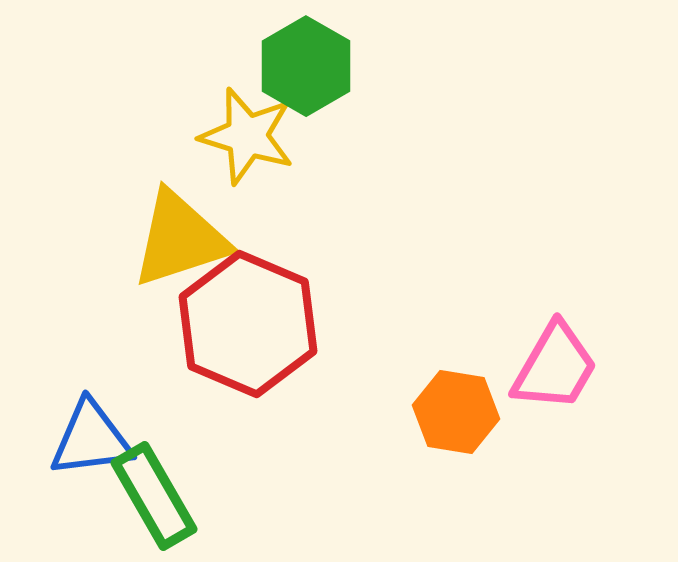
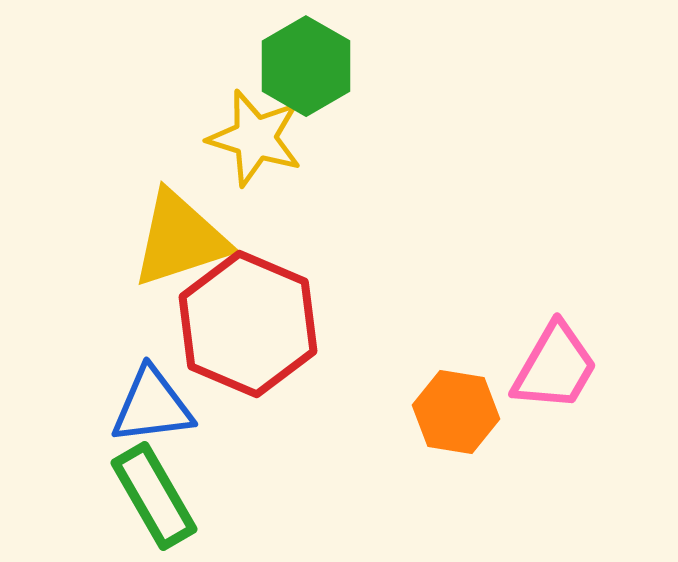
yellow star: moved 8 px right, 2 px down
blue triangle: moved 61 px right, 33 px up
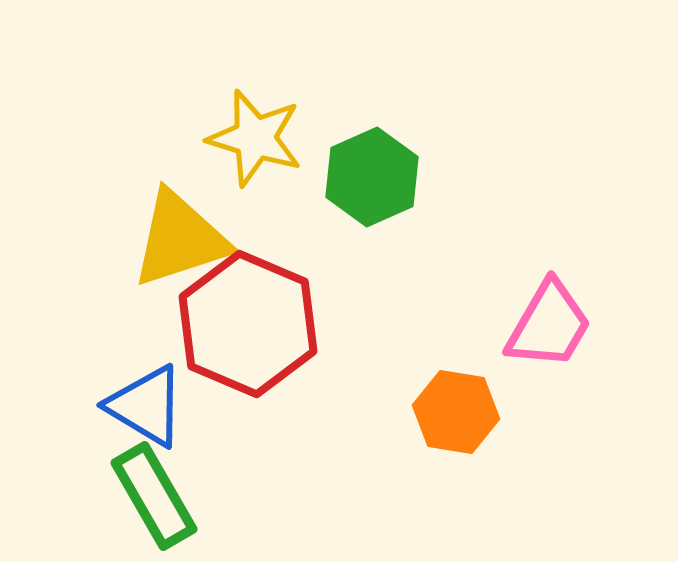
green hexagon: moved 66 px right, 111 px down; rotated 6 degrees clockwise
pink trapezoid: moved 6 px left, 42 px up
blue triangle: moved 6 px left; rotated 38 degrees clockwise
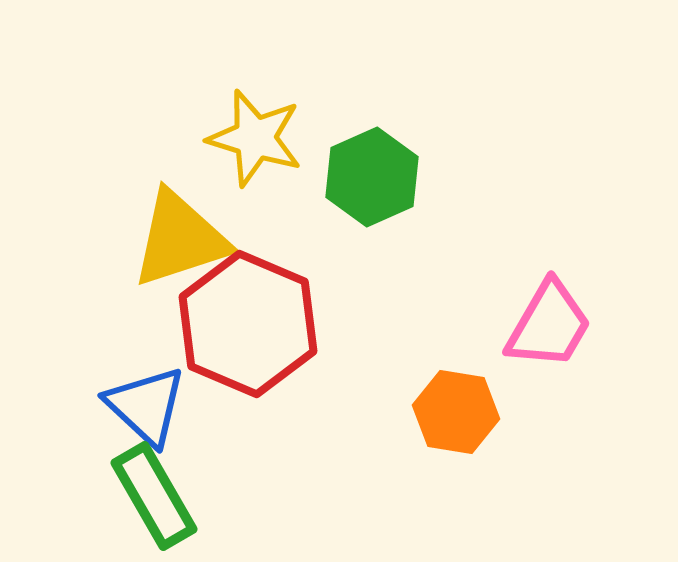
blue triangle: rotated 12 degrees clockwise
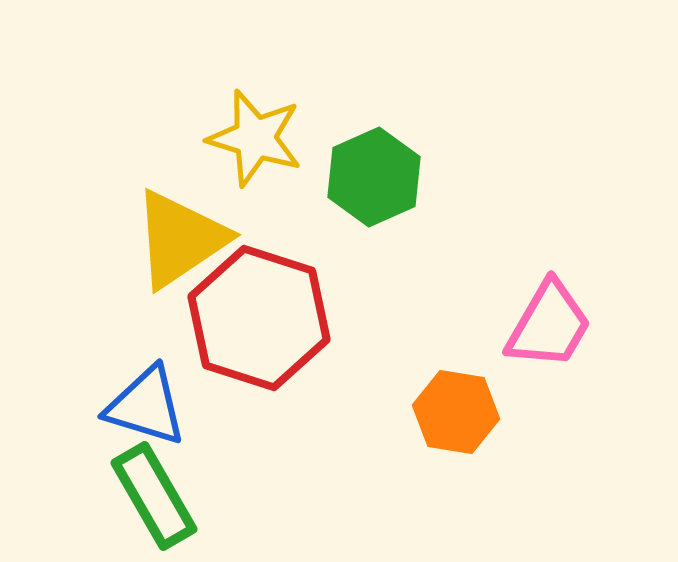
green hexagon: moved 2 px right
yellow triangle: rotated 16 degrees counterclockwise
red hexagon: moved 11 px right, 6 px up; rotated 5 degrees counterclockwise
blue triangle: rotated 26 degrees counterclockwise
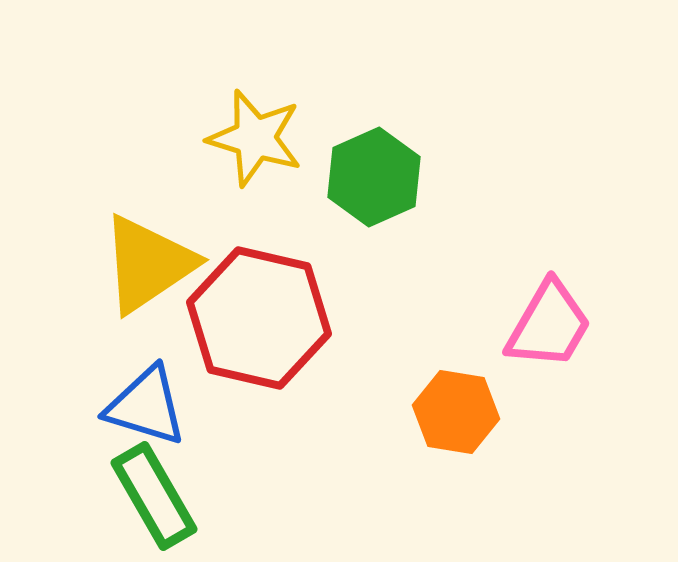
yellow triangle: moved 32 px left, 25 px down
red hexagon: rotated 5 degrees counterclockwise
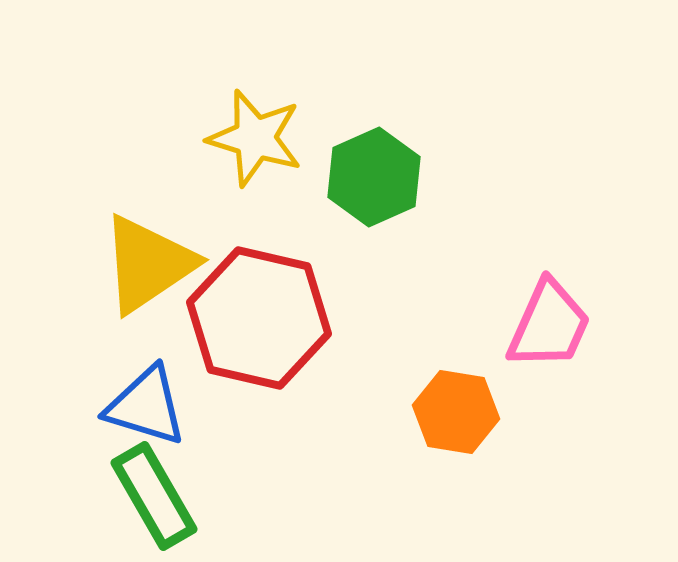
pink trapezoid: rotated 6 degrees counterclockwise
